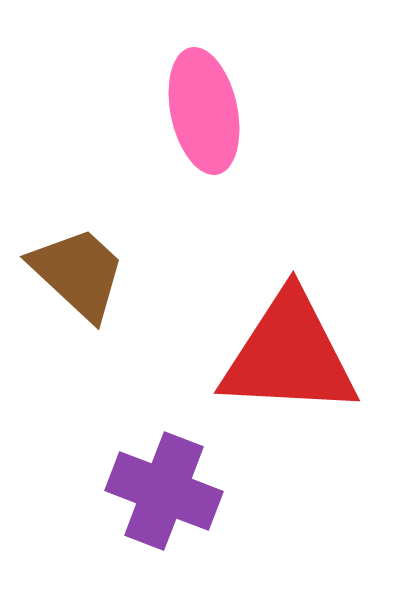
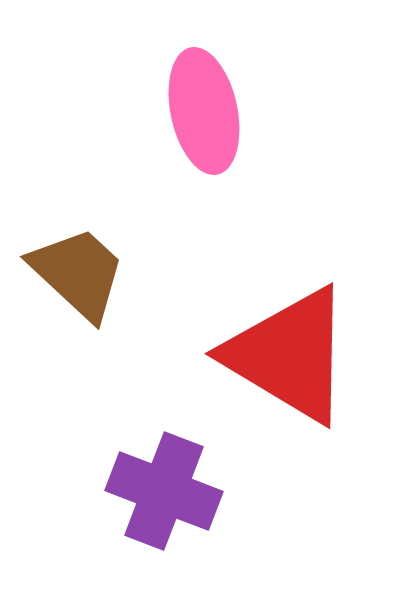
red triangle: rotated 28 degrees clockwise
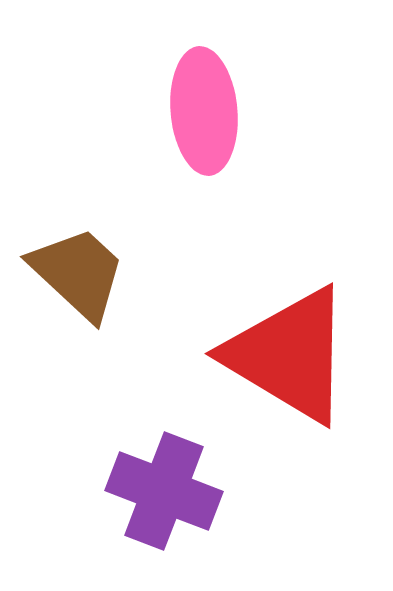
pink ellipse: rotated 7 degrees clockwise
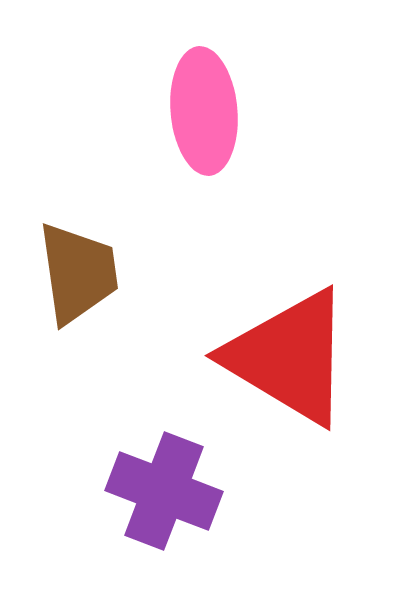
brown trapezoid: rotated 39 degrees clockwise
red triangle: moved 2 px down
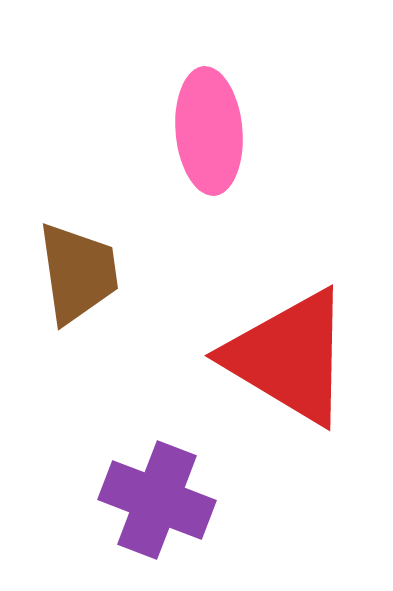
pink ellipse: moved 5 px right, 20 px down
purple cross: moved 7 px left, 9 px down
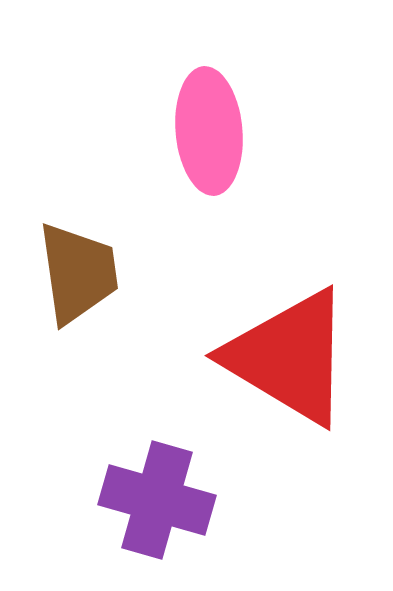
purple cross: rotated 5 degrees counterclockwise
